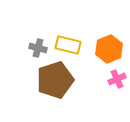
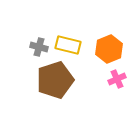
gray cross: moved 1 px right, 1 px up
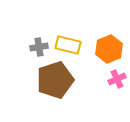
gray cross: rotated 24 degrees counterclockwise
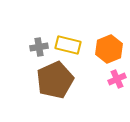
brown pentagon: rotated 6 degrees counterclockwise
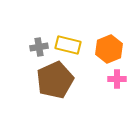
pink cross: rotated 24 degrees clockwise
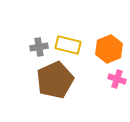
pink cross: rotated 18 degrees clockwise
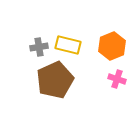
orange hexagon: moved 3 px right, 3 px up
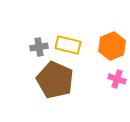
brown pentagon: rotated 24 degrees counterclockwise
